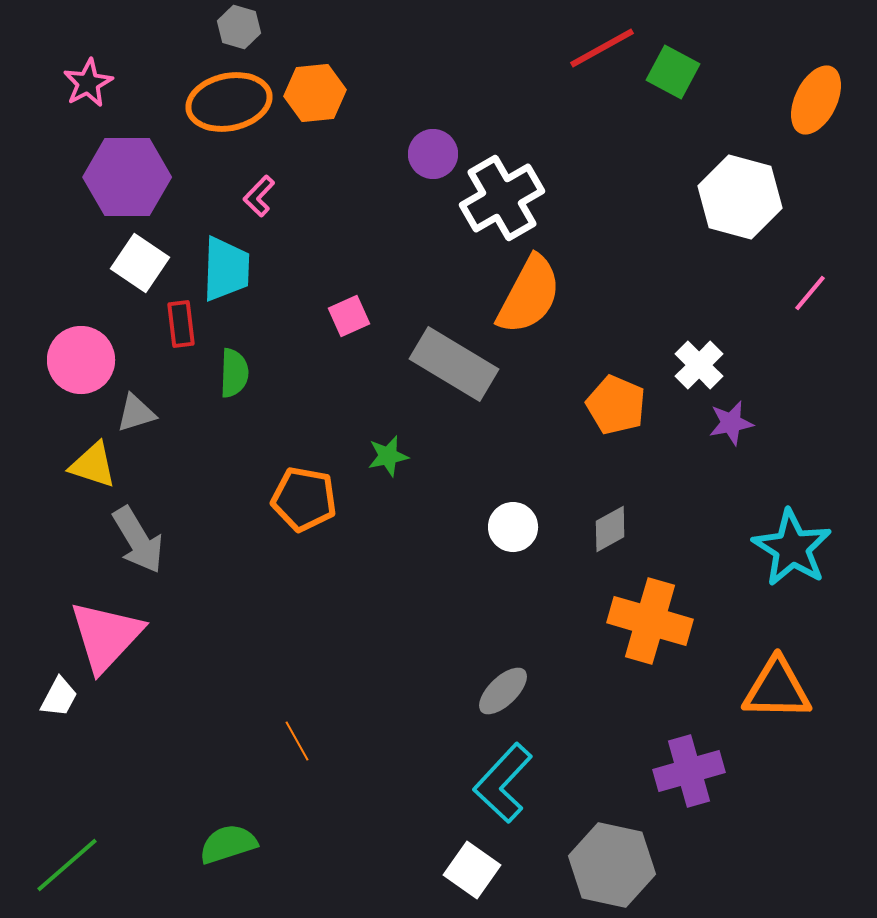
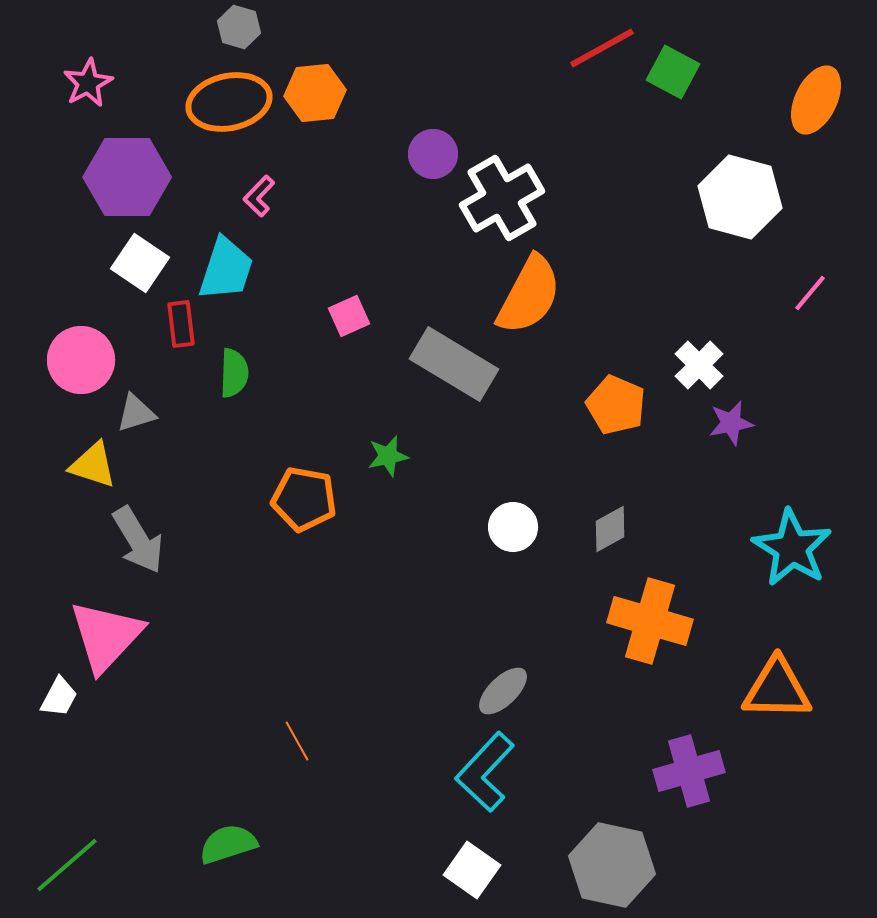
cyan trapezoid at (226, 269): rotated 16 degrees clockwise
cyan L-shape at (503, 783): moved 18 px left, 11 px up
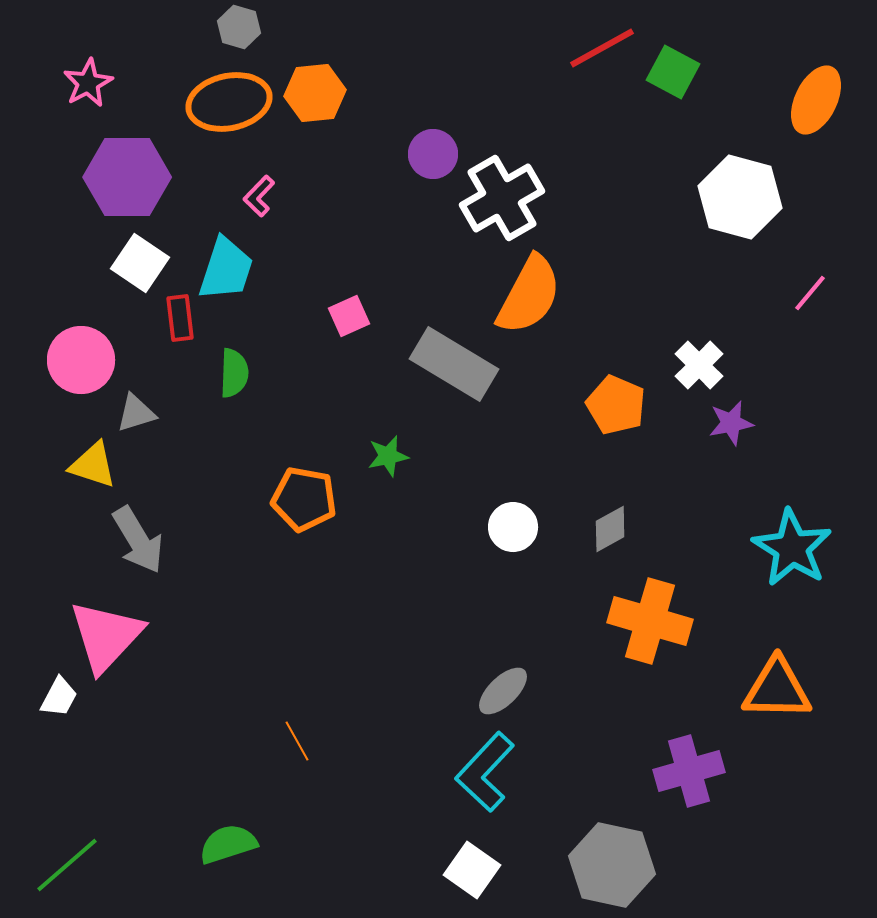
red rectangle at (181, 324): moved 1 px left, 6 px up
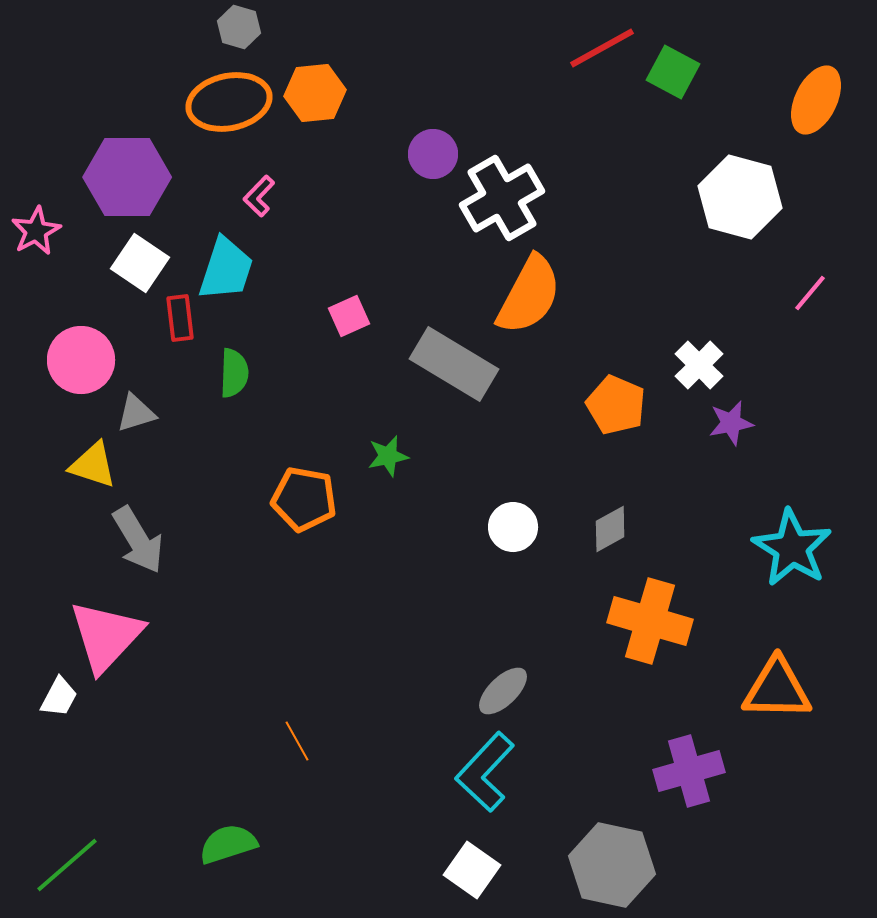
pink star at (88, 83): moved 52 px left, 148 px down
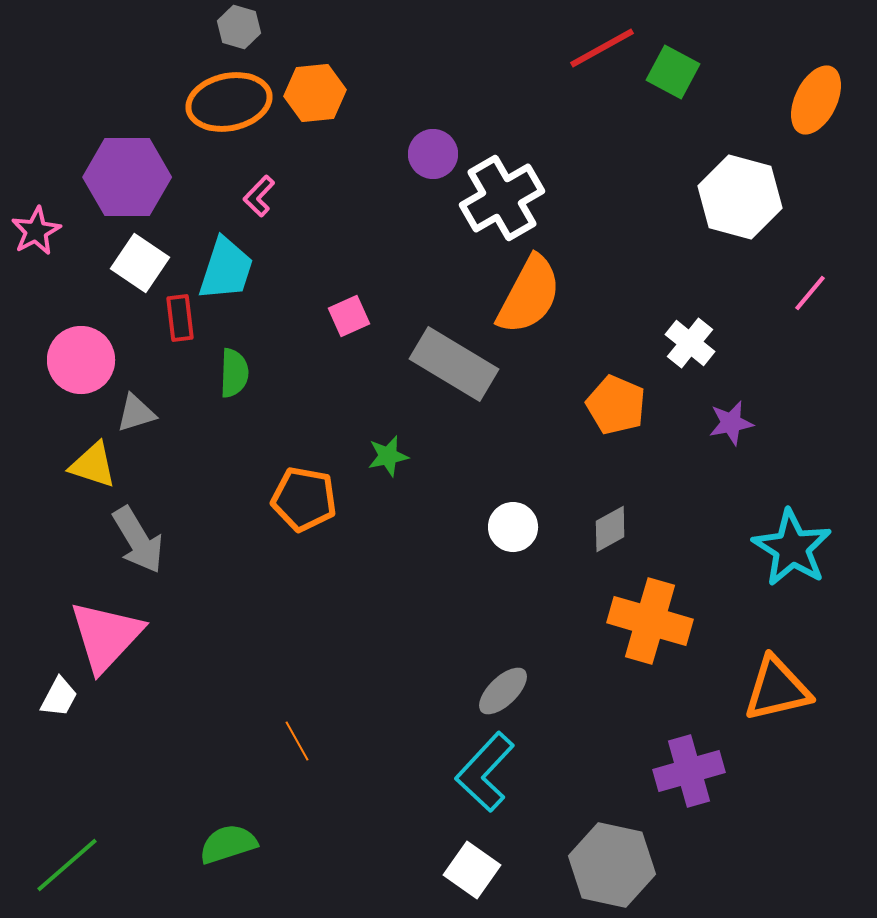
white cross at (699, 365): moved 9 px left, 22 px up; rotated 6 degrees counterclockwise
orange triangle at (777, 689): rotated 14 degrees counterclockwise
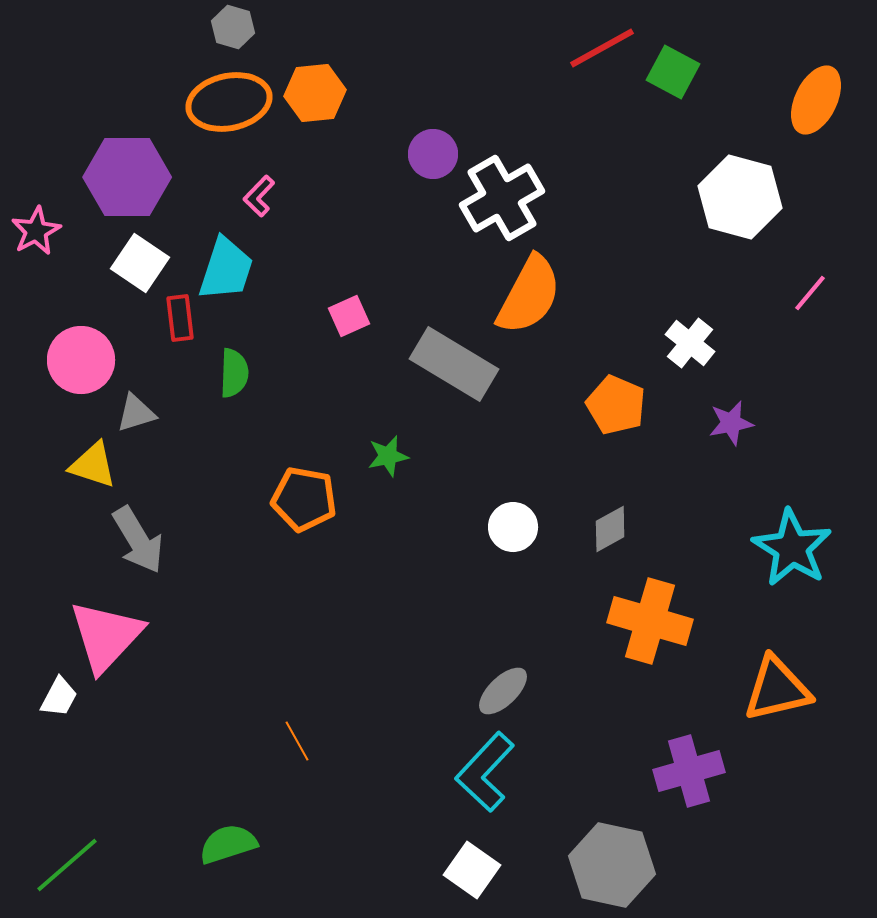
gray hexagon at (239, 27): moved 6 px left
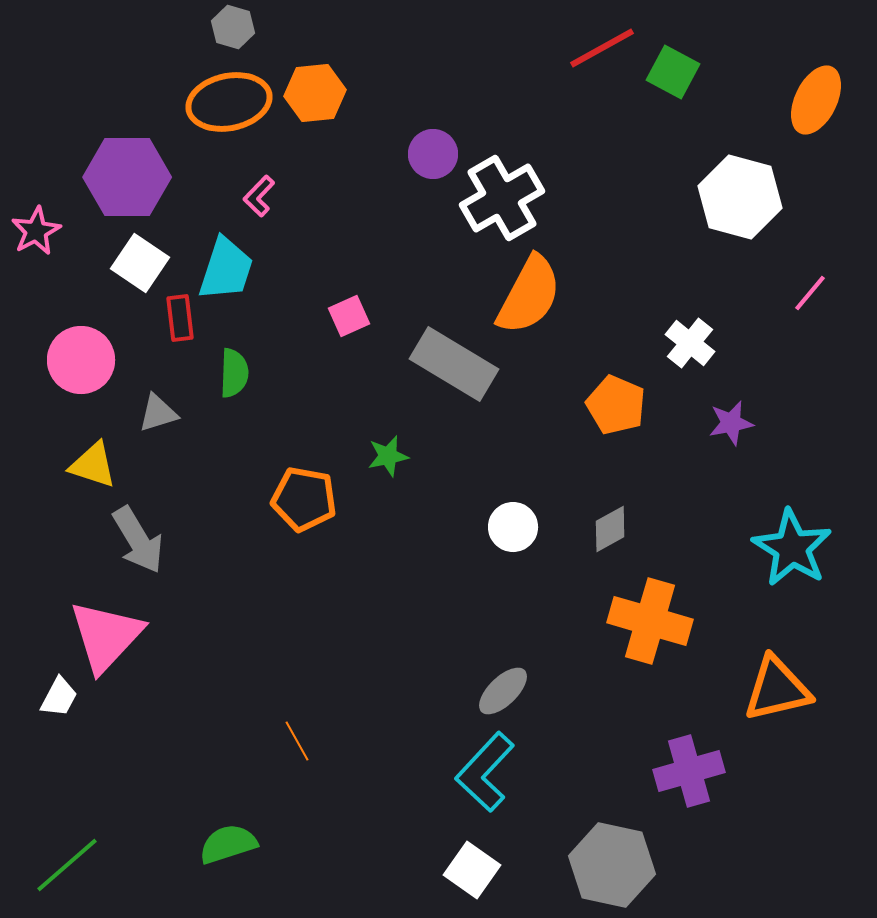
gray triangle at (136, 413): moved 22 px right
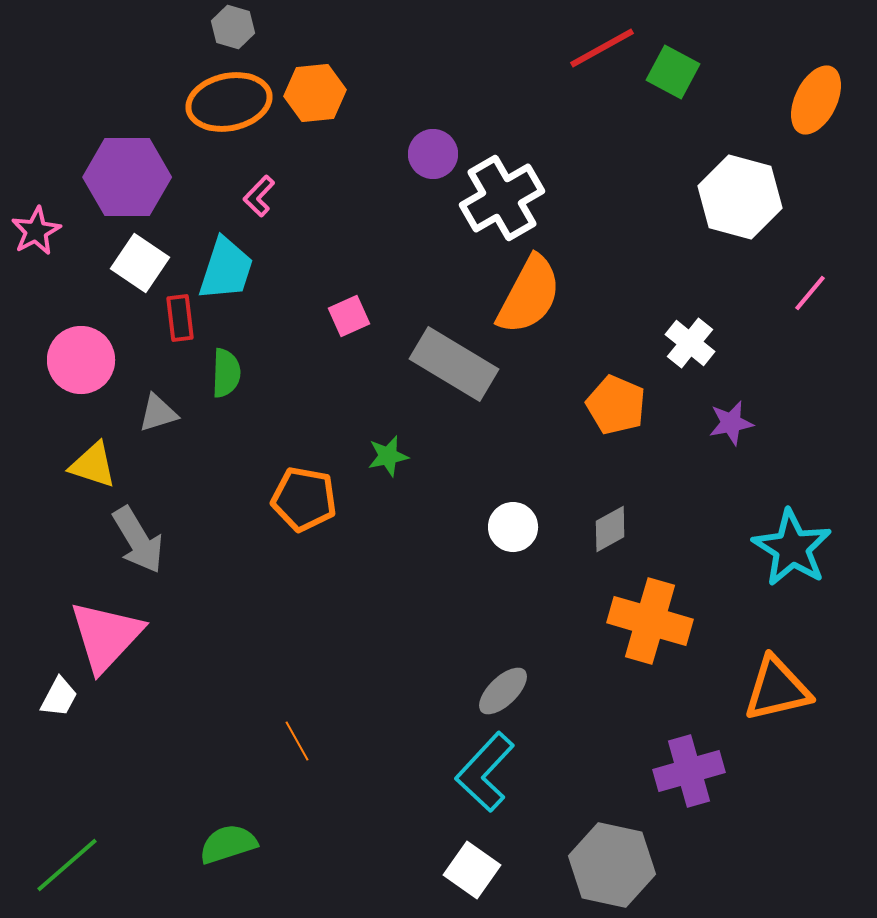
green semicircle at (234, 373): moved 8 px left
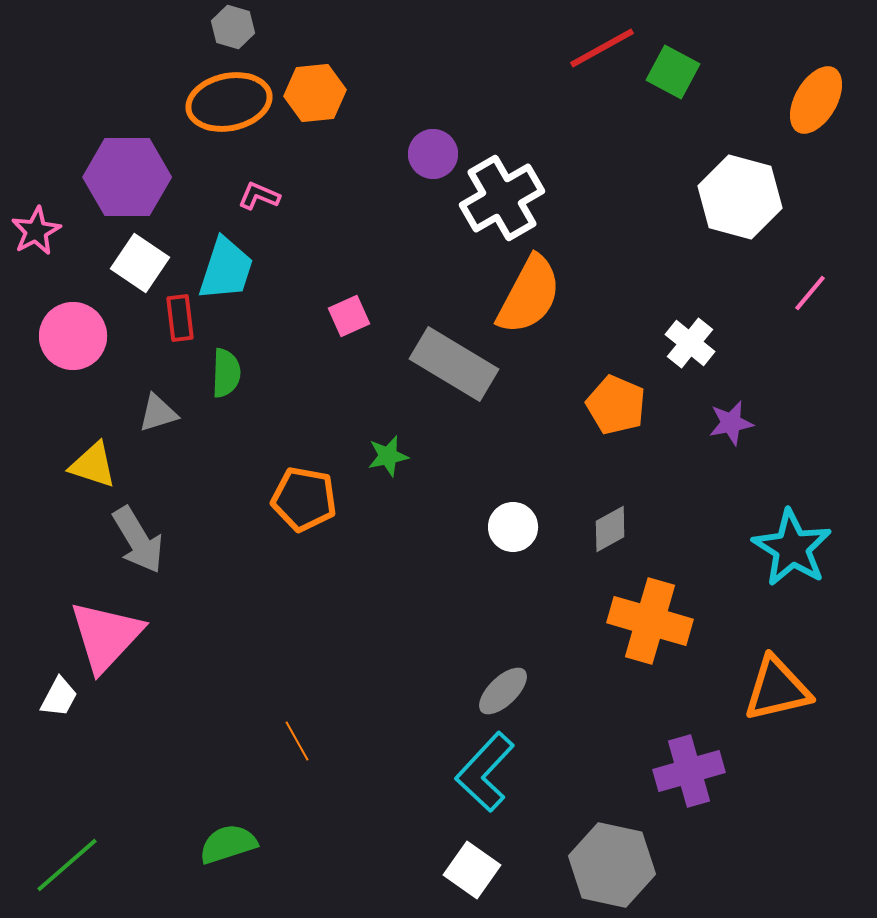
orange ellipse at (816, 100): rotated 4 degrees clockwise
pink L-shape at (259, 196): rotated 69 degrees clockwise
pink circle at (81, 360): moved 8 px left, 24 px up
